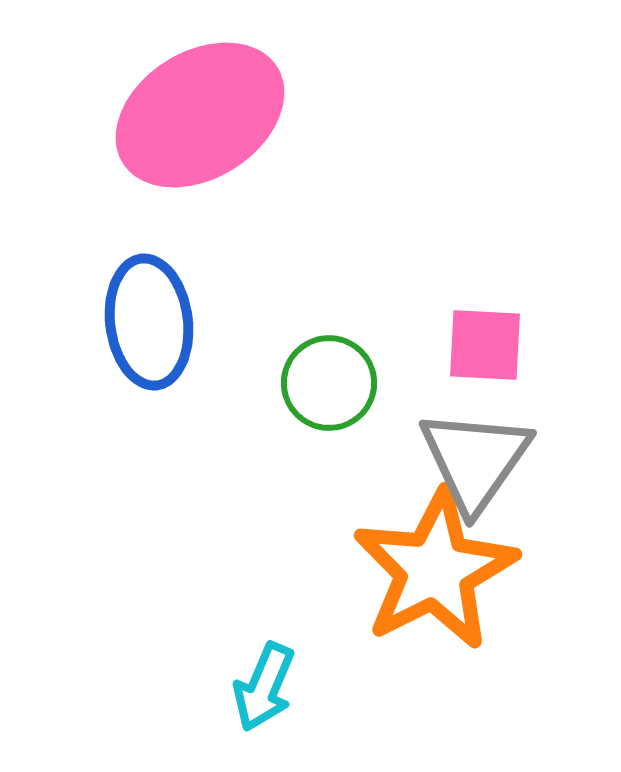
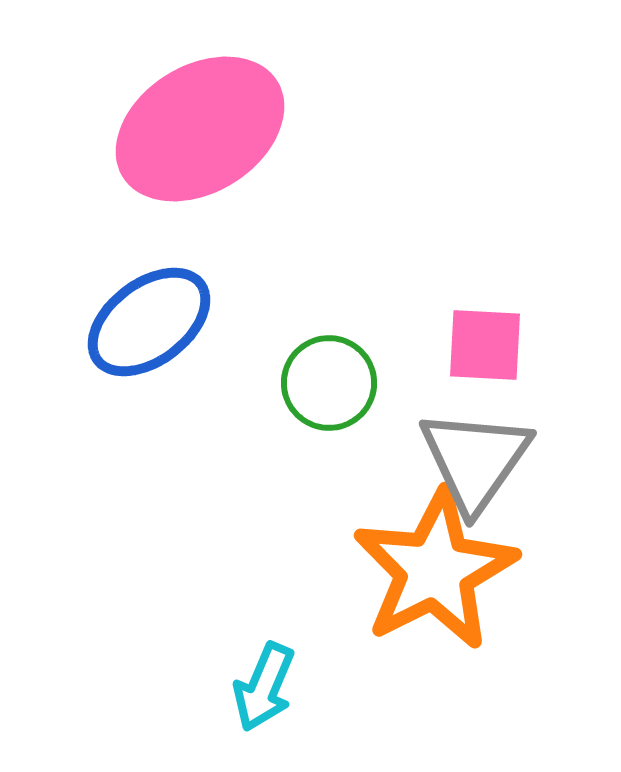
pink ellipse: moved 14 px down
blue ellipse: rotated 60 degrees clockwise
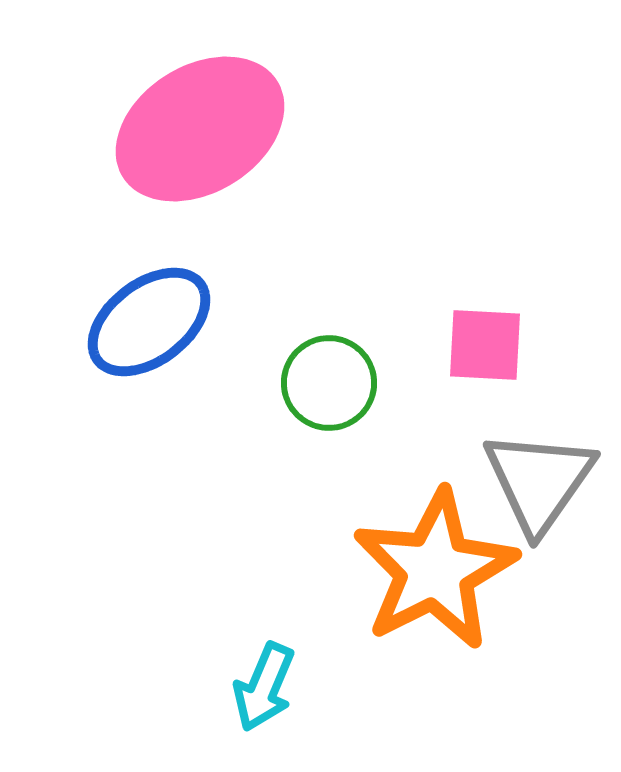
gray triangle: moved 64 px right, 21 px down
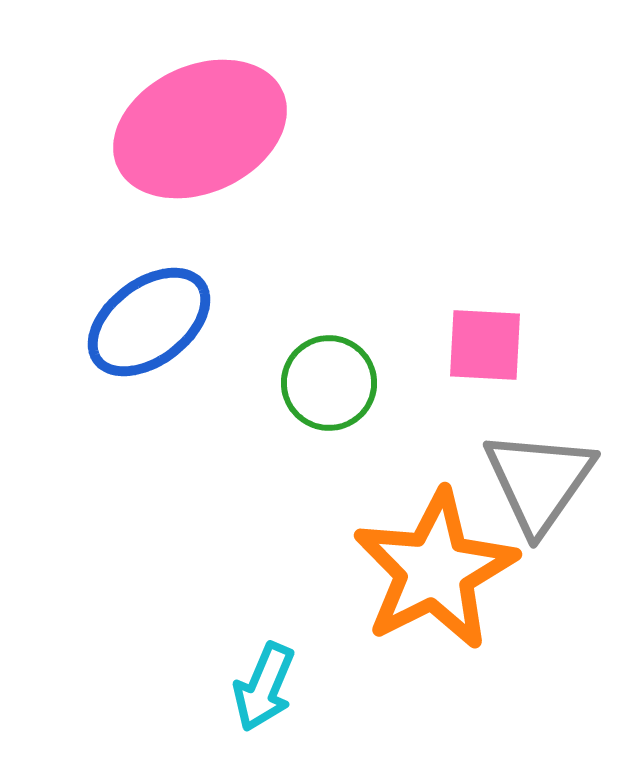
pink ellipse: rotated 7 degrees clockwise
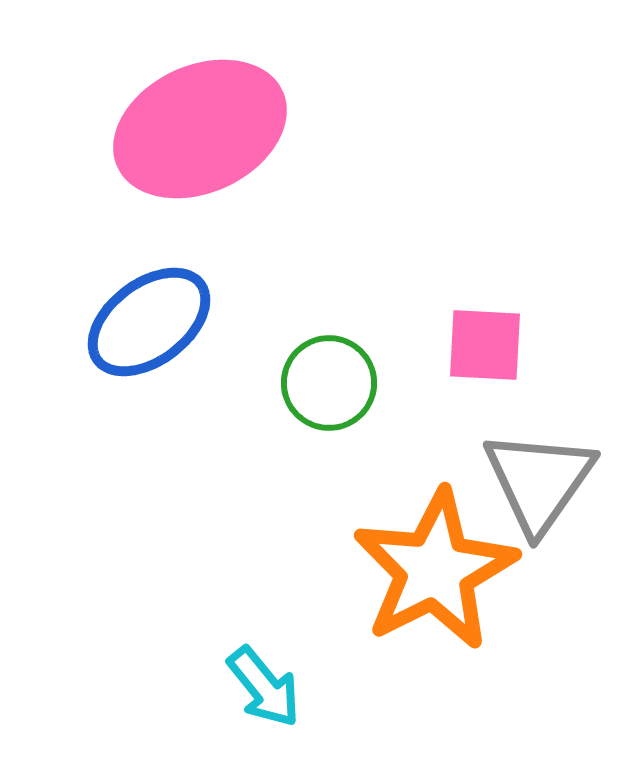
cyan arrow: rotated 62 degrees counterclockwise
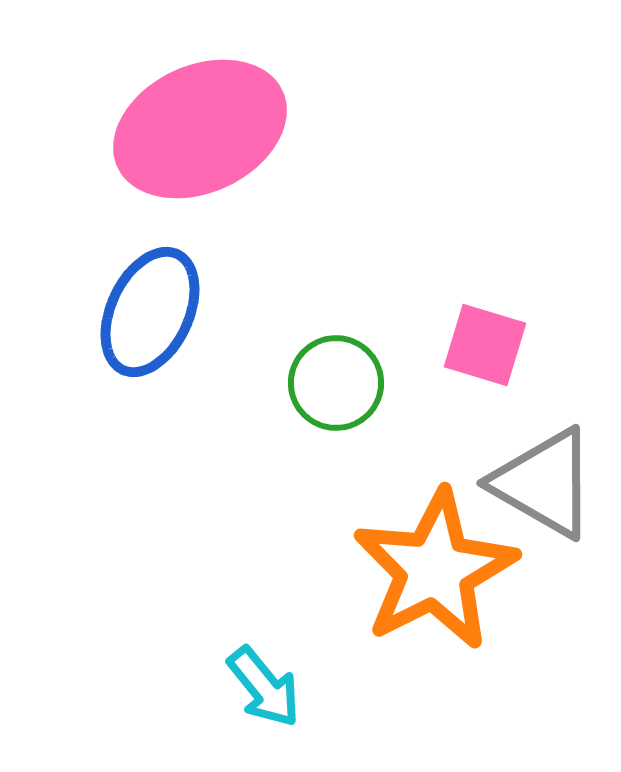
blue ellipse: moved 1 px right, 10 px up; rotated 28 degrees counterclockwise
pink square: rotated 14 degrees clockwise
green circle: moved 7 px right
gray triangle: moved 5 px right, 2 px down; rotated 35 degrees counterclockwise
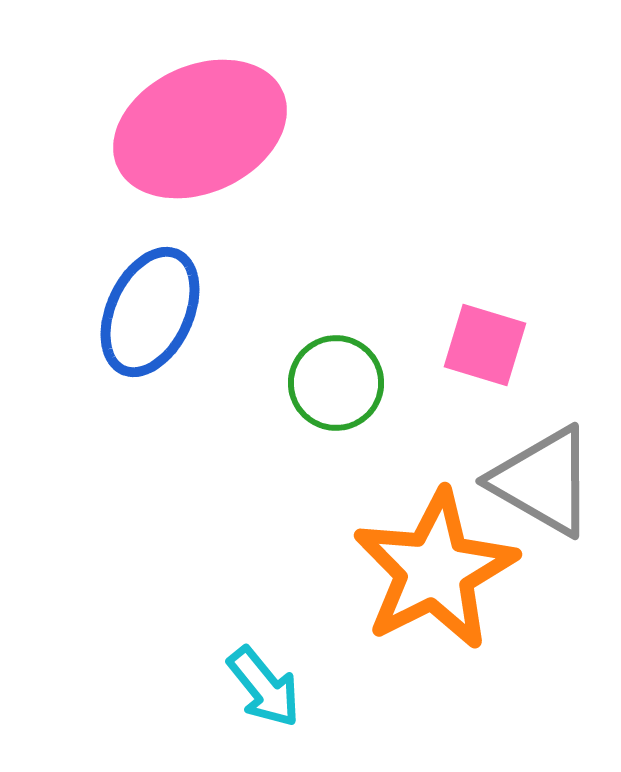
gray triangle: moved 1 px left, 2 px up
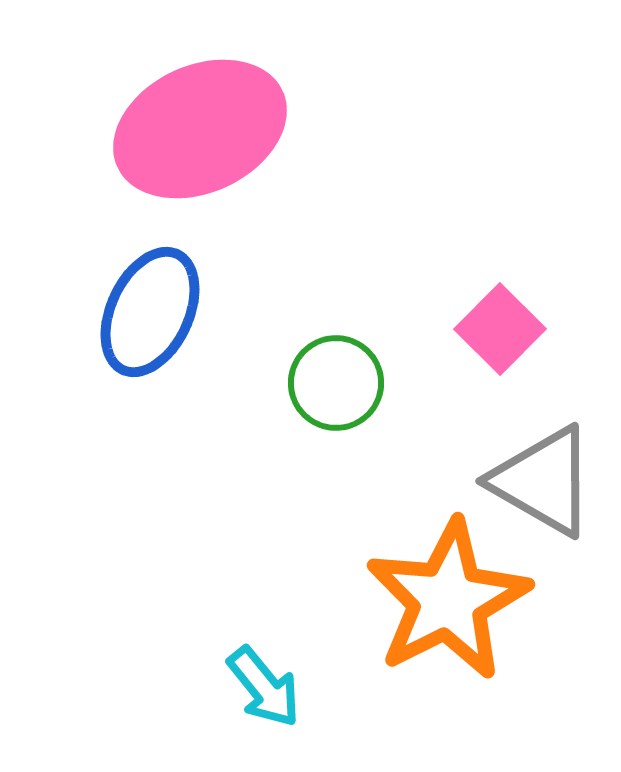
pink square: moved 15 px right, 16 px up; rotated 28 degrees clockwise
orange star: moved 13 px right, 30 px down
